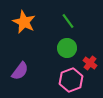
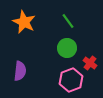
purple semicircle: rotated 30 degrees counterclockwise
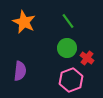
red cross: moved 3 px left, 5 px up
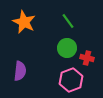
red cross: rotated 24 degrees counterclockwise
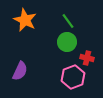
orange star: moved 1 px right, 2 px up
green circle: moved 6 px up
purple semicircle: rotated 18 degrees clockwise
pink hexagon: moved 2 px right, 3 px up
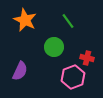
green circle: moved 13 px left, 5 px down
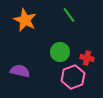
green line: moved 1 px right, 6 px up
green circle: moved 6 px right, 5 px down
purple semicircle: rotated 102 degrees counterclockwise
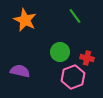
green line: moved 6 px right, 1 px down
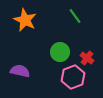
red cross: rotated 24 degrees clockwise
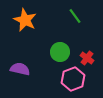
purple semicircle: moved 2 px up
pink hexagon: moved 2 px down
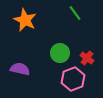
green line: moved 3 px up
green circle: moved 1 px down
